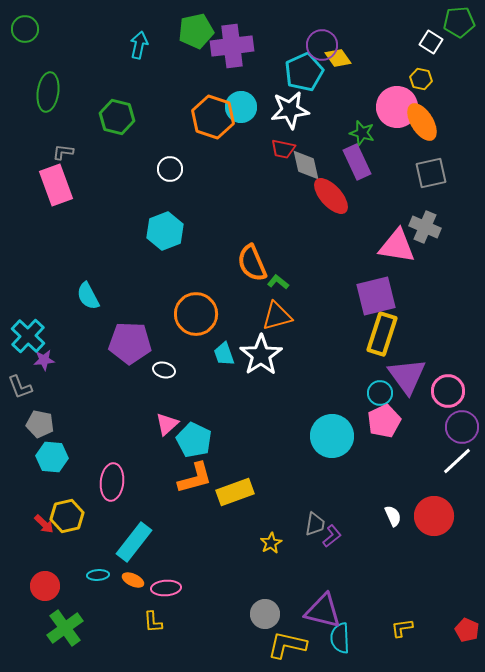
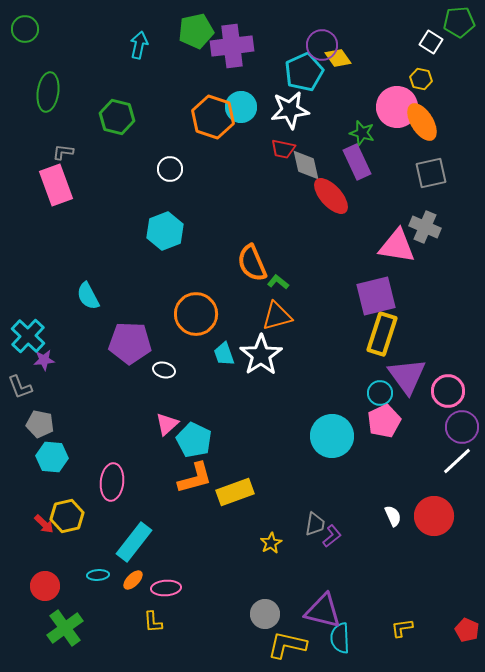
orange ellipse at (133, 580): rotated 70 degrees counterclockwise
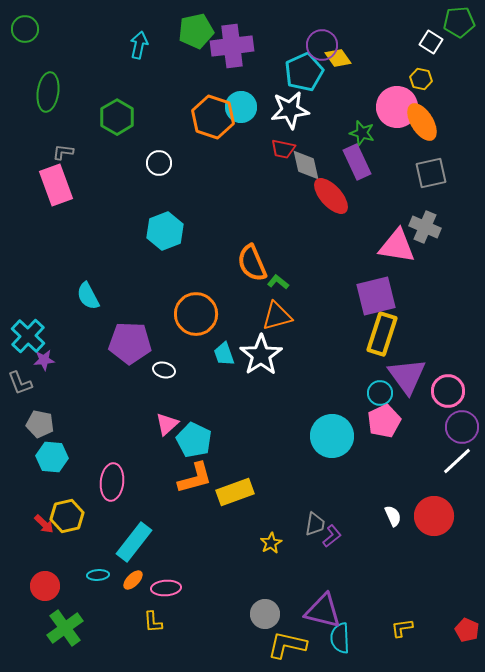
green hexagon at (117, 117): rotated 16 degrees clockwise
white circle at (170, 169): moved 11 px left, 6 px up
gray L-shape at (20, 387): moved 4 px up
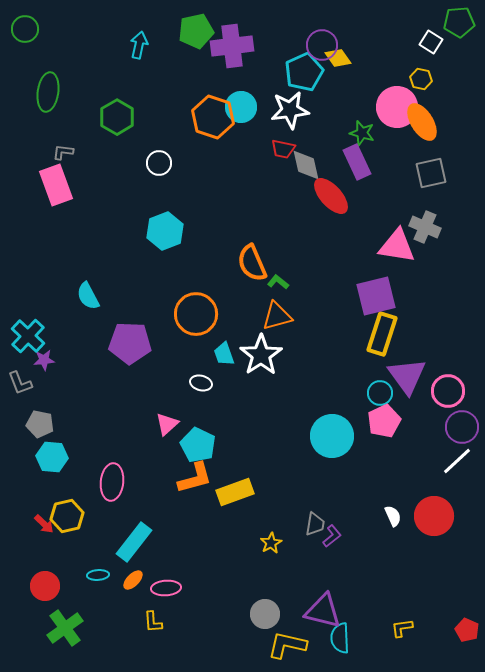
white ellipse at (164, 370): moved 37 px right, 13 px down
cyan pentagon at (194, 440): moved 4 px right, 5 px down
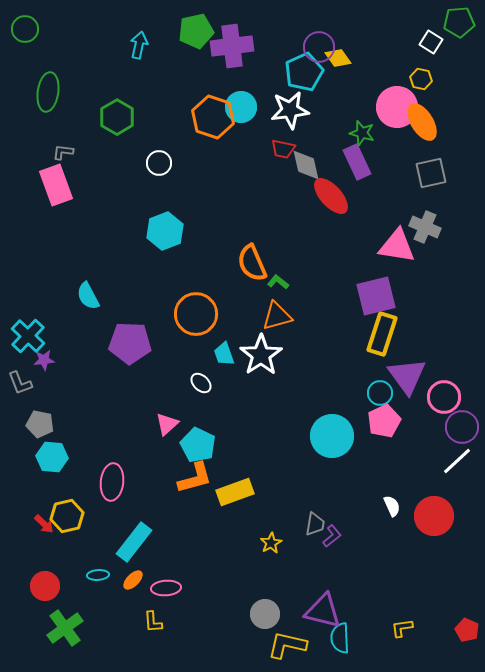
purple circle at (322, 45): moved 3 px left, 2 px down
white ellipse at (201, 383): rotated 30 degrees clockwise
pink circle at (448, 391): moved 4 px left, 6 px down
white semicircle at (393, 516): moved 1 px left, 10 px up
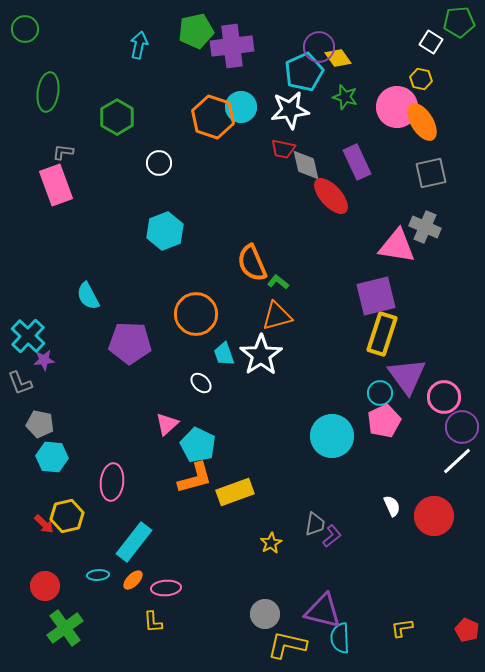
green star at (362, 133): moved 17 px left, 36 px up
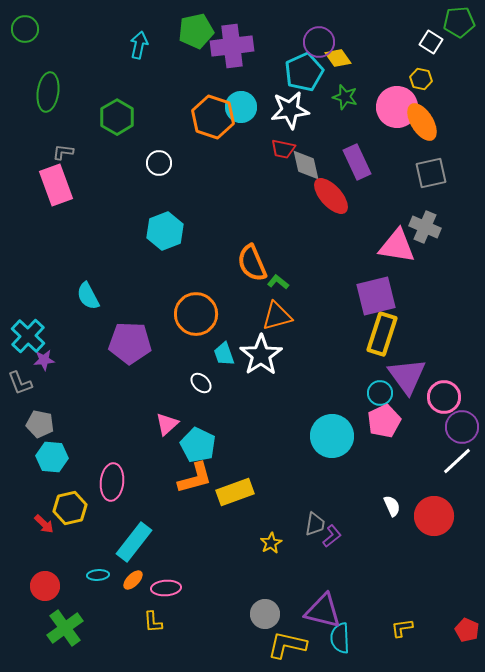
purple circle at (319, 47): moved 5 px up
yellow hexagon at (67, 516): moved 3 px right, 8 px up
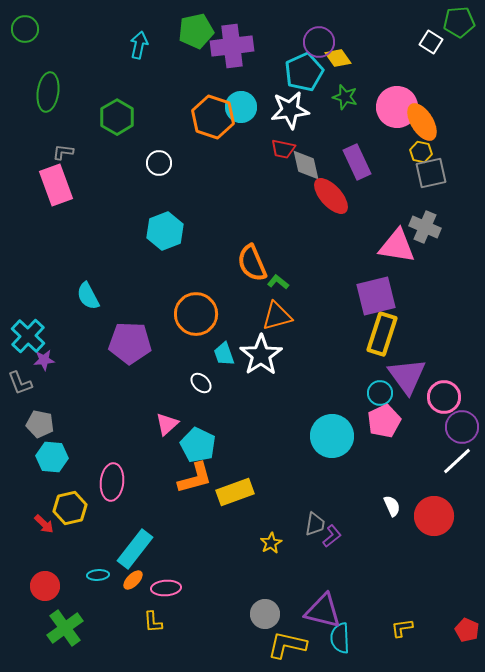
yellow hexagon at (421, 79): moved 73 px down
cyan rectangle at (134, 542): moved 1 px right, 7 px down
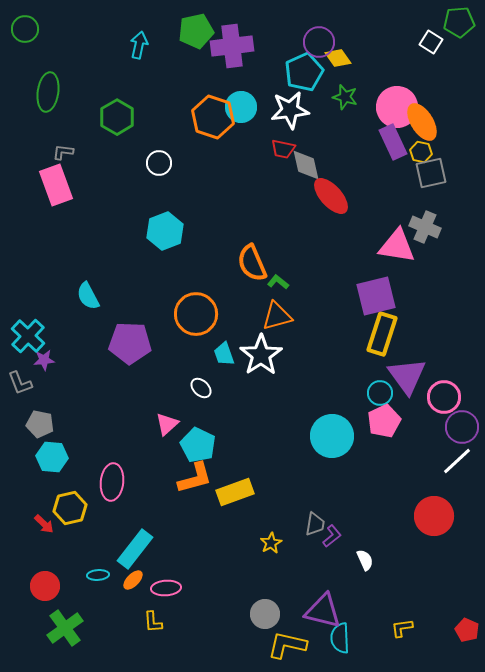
purple rectangle at (357, 162): moved 36 px right, 20 px up
white ellipse at (201, 383): moved 5 px down
white semicircle at (392, 506): moved 27 px left, 54 px down
